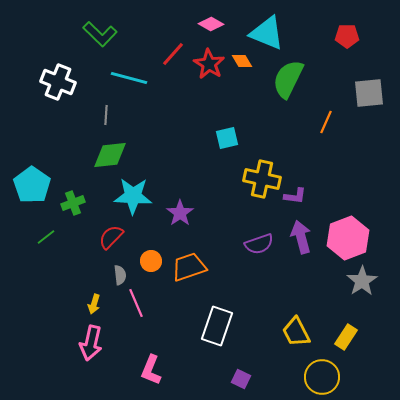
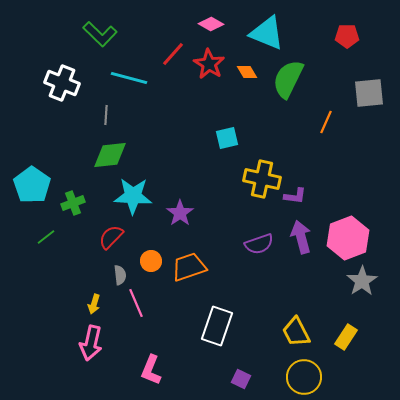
orange diamond: moved 5 px right, 11 px down
white cross: moved 4 px right, 1 px down
yellow circle: moved 18 px left
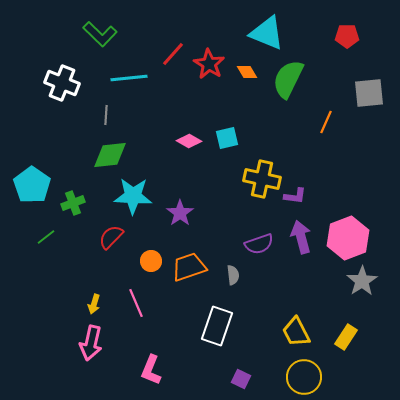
pink diamond: moved 22 px left, 117 px down
cyan line: rotated 21 degrees counterclockwise
gray semicircle: moved 113 px right
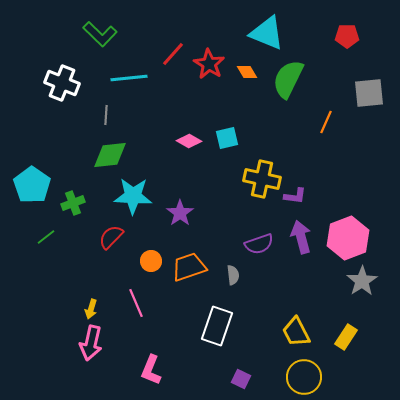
yellow arrow: moved 3 px left, 5 px down
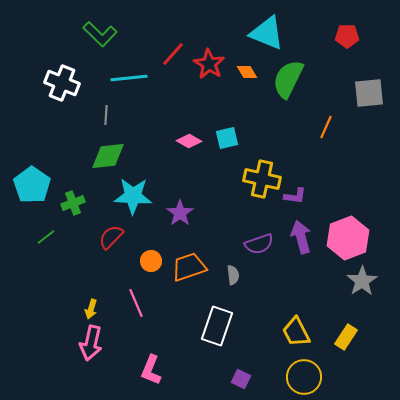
orange line: moved 5 px down
green diamond: moved 2 px left, 1 px down
